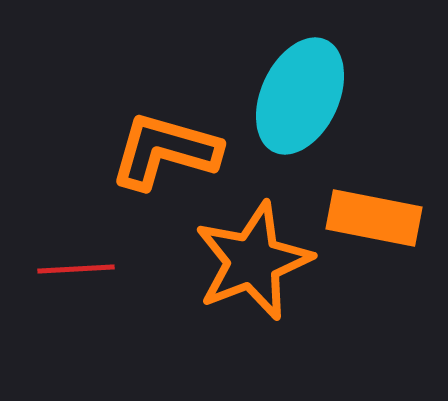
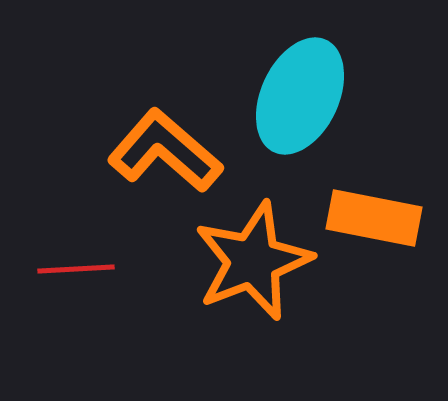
orange L-shape: rotated 25 degrees clockwise
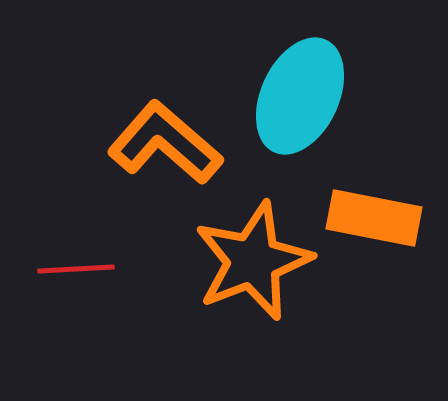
orange L-shape: moved 8 px up
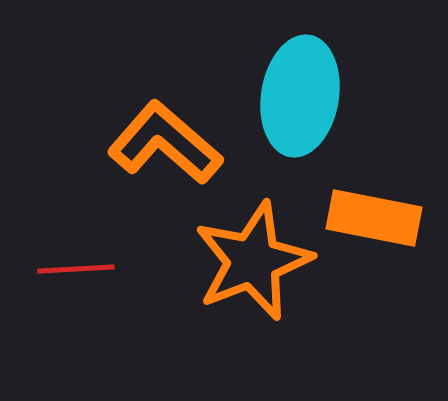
cyan ellipse: rotated 16 degrees counterclockwise
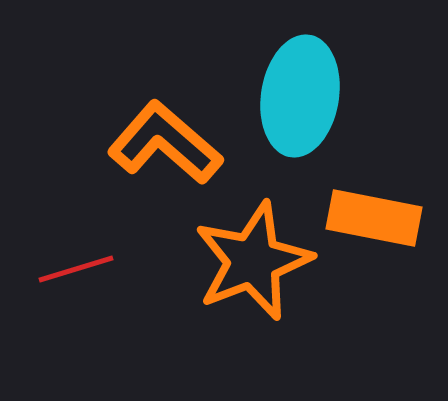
red line: rotated 14 degrees counterclockwise
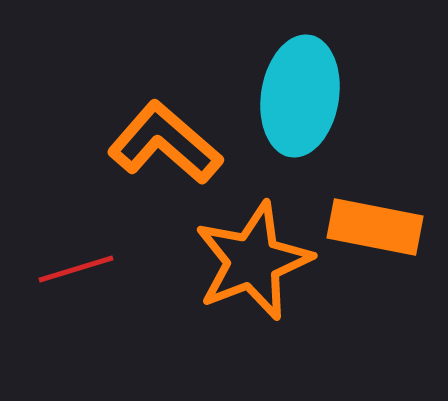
orange rectangle: moved 1 px right, 9 px down
